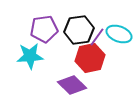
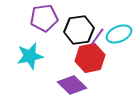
purple pentagon: moved 11 px up
cyan ellipse: rotated 45 degrees counterclockwise
cyan star: rotated 8 degrees counterclockwise
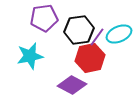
purple diamond: rotated 16 degrees counterclockwise
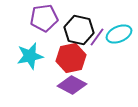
black hexagon: rotated 20 degrees clockwise
red hexagon: moved 19 px left
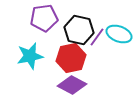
cyan ellipse: rotated 45 degrees clockwise
